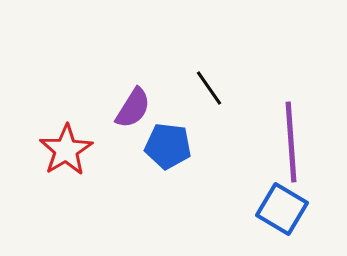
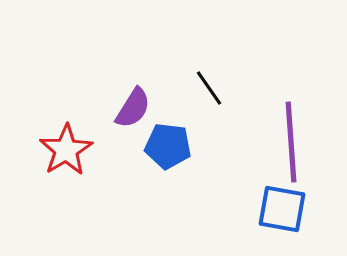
blue square: rotated 21 degrees counterclockwise
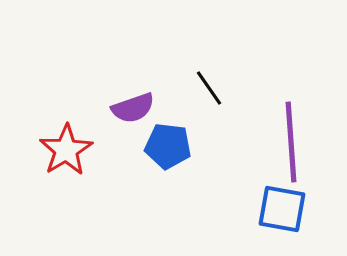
purple semicircle: rotated 39 degrees clockwise
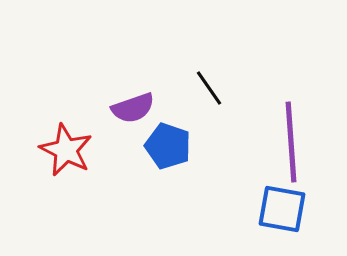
blue pentagon: rotated 12 degrees clockwise
red star: rotated 14 degrees counterclockwise
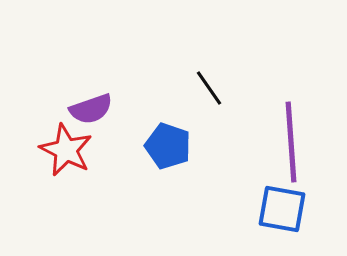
purple semicircle: moved 42 px left, 1 px down
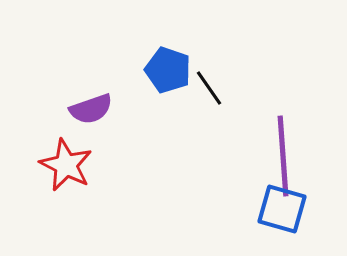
purple line: moved 8 px left, 14 px down
blue pentagon: moved 76 px up
red star: moved 15 px down
blue square: rotated 6 degrees clockwise
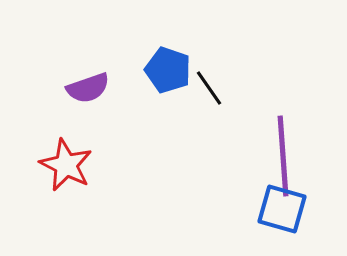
purple semicircle: moved 3 px left, 21 px up
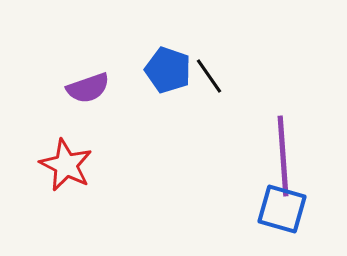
black line: moved 12 px up
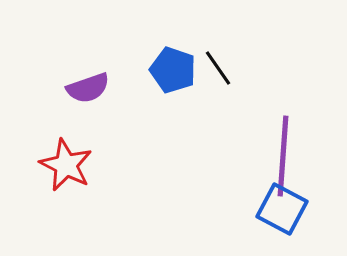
blue pentagon: moved 5 px right
black line: moved 9 px right, 8 px up
purple line: rotated 8 degrees clockwise
blue square: rotated 12 degrees clockwise
